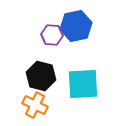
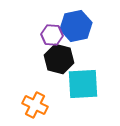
black hexagon: moved 18 px right, 17 px up
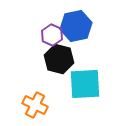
purple hexagon: rotated 20 degrees clockwise
cyan square: moved 2 px right
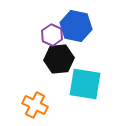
blue hexagon: rotated 24 degrees clockwise
black hexagon: rotated 20 degrees counterclockwise
cyan square: rotated 12 degrees clockwise
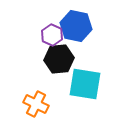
orange cross: moved 1 px right, 1 px up
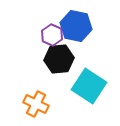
cyan square: moved 4 px right, 2 px down; rotated 24 degrees clockwise
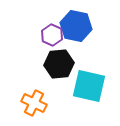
black hexagon: moved 5 px down
cyan square: rotated 20 degrees counterclockwise
orange cross: moved 2 px left, 1 px up
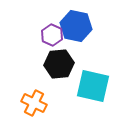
cyan square: moved 4 px right
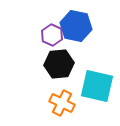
cyan square: moved 4 px right
orange cross: moved 28 px right
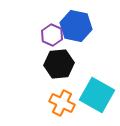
cyan square: moved 9 px down; rotated 16 degrees clockwise
